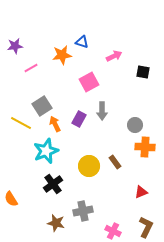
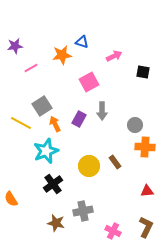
red triangle: moved 6 px right, 1 px up; rotated 16 degrees clockwise
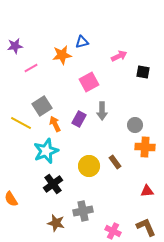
blue triangle: rotated 32 degrees counterclockwise
pink arrow: moved 5 px right
brown L-shape: rotated 50 degrees counterclockwise
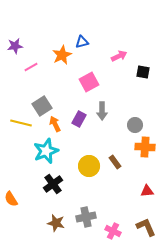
orange star: rotated 18 degrees counterclockwise
pink line: moved 1 px up
yellow line: rotated 15 degrees counterclockwise
gray cross: moved 3 px right, 6 px down
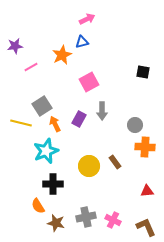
pink arrow: moved 32 px left, 37 px up
black cross: rotated 36 degrees clockwise
orange semicircle: moved 27 px right, 7 px down
pink cross: moved 11 px up
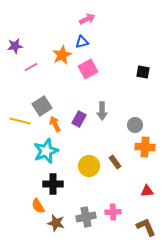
pink square: moved 1 px left, 13 px up
yellow line: moved 1 px left, 2 px up
pink cross: moved 8 px up; rotated 28 degrees counterclockwise
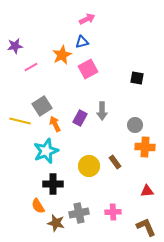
black square: moved 6 px left, 6 px down
purple rectangle: moved 1 px right, 1 px up
gray cross: moved 7 px left, 4 px up
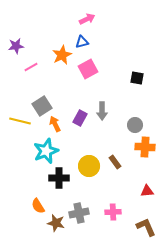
purple star: moved 1 px right
black cross: moved 6 px right, 6 px up
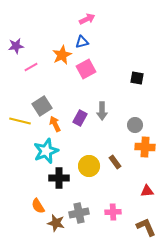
pink square: moved 2 px left
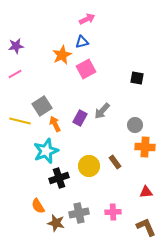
pink line: moved 16 px left, 7 px down
gray arrow: rotated 42 degrees clockwise
black cross: rotated 18 degrees counterclockwise
red triangle: moved 1 px left, 1 px down
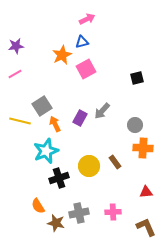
black square: rotated 24 degrees counterclockwise
orange cross: moved 2 px left, 1 px down
